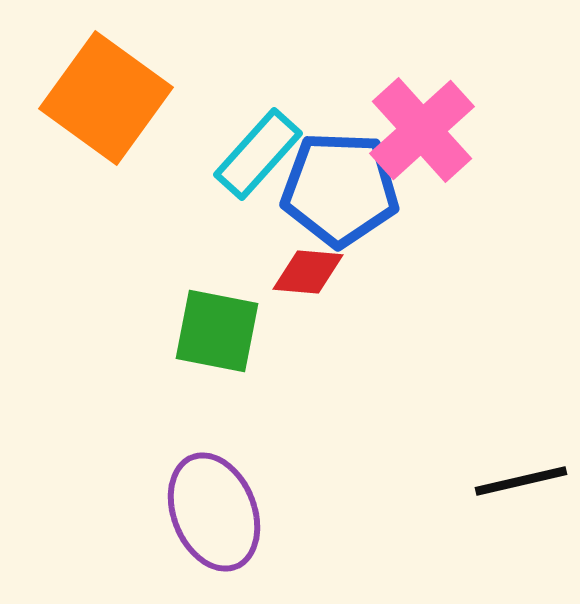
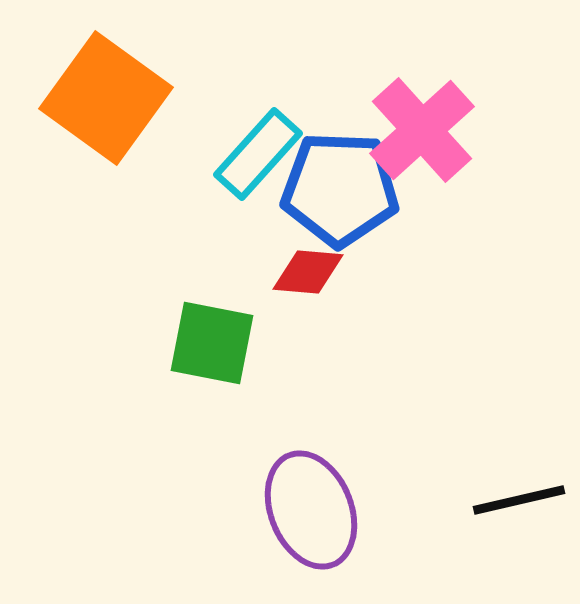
green square: moved 5 px left, 12 px down
black line: moved 2 px left, 19 px down
purple ellipse: moved 97 px right, 2 px up
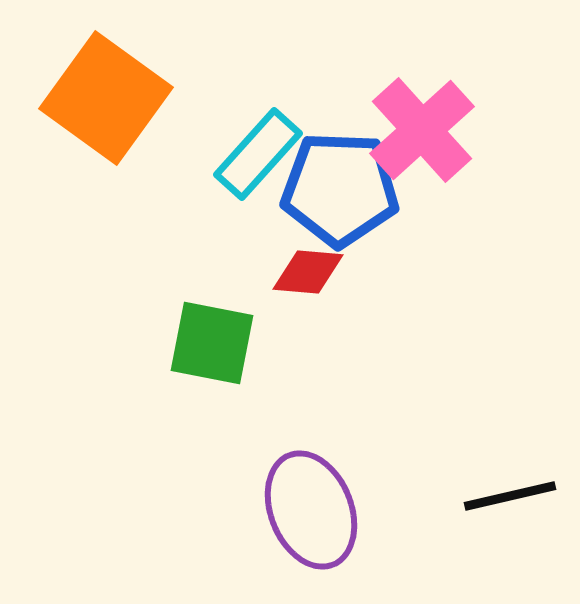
black line: moved 9 px left, 4 px up
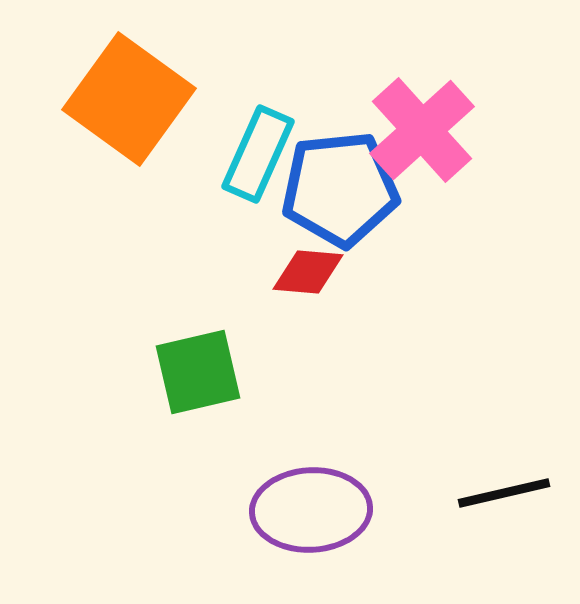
orange square: moved 23 px right, 1 px down
cyan rectangle: rotated 18 degrees counterclockwise
blue pentagon: rotated 8 degrees counterclockwise
green square: moved 14 px left, 29 px down; rotated 24 degrees counterclockwise
black line: moved 6 px left, 3 px up
purple ellipse: rotated 71 degrees counterclockwise
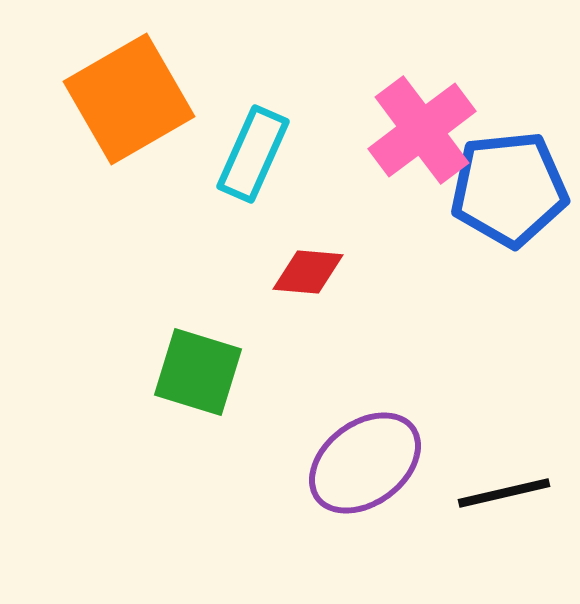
orange square: rotated 24 degrees clockwise
pink cross: rotated 5 degrees clockwise
cyan rectangle: moved 5 px left
blue pentagon: moved 169 px right
green square: rotated 30 degrees clockwise
purple ellipse: moved 54 px right, 47 px up; rotated 34 degrees counterclockwise
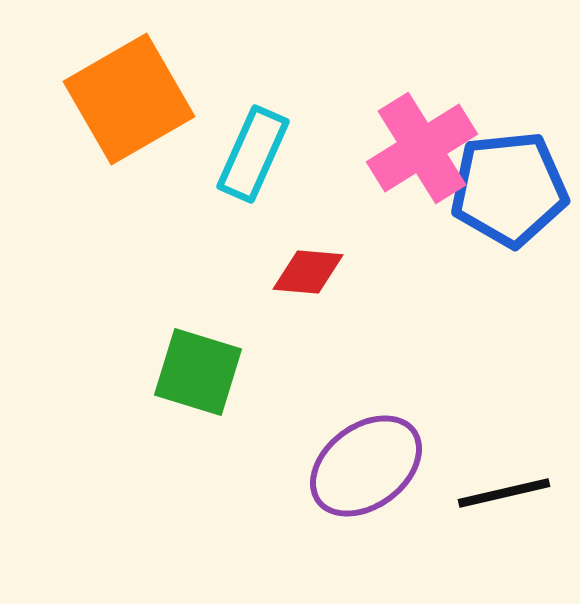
pink cross: moved 18 px down; rotated 5 degrees clockwise
purple ellipse: moved 1 px right, 3 px down
